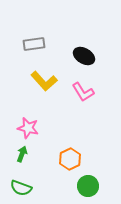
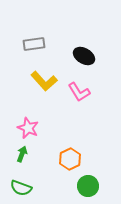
pink L-shape: moved 4 px left
pink star: rotated 10 degrees clockwise
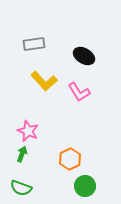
pink star: moved 3 px down
green circle: moved 3 px left
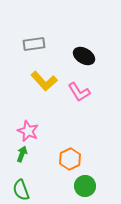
green semicircle: moved 2 px down; rotated 50 degrees clockwise
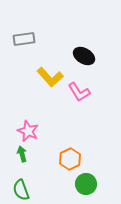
gray rectangle: moved 10 px left, 5 px up
yellow L-shape: moved 6 px right, 4 px up
green arrow: rotated 35 degrees counterclockwise
green circle: moved 1 px right, 2 px up
